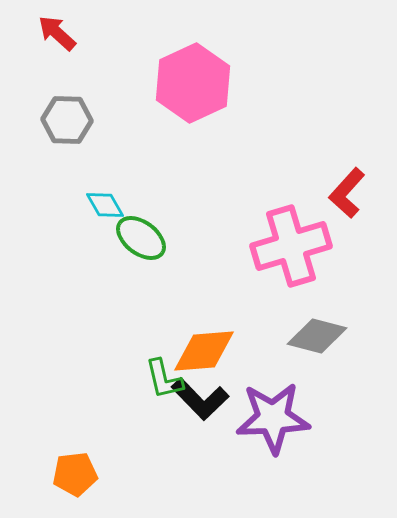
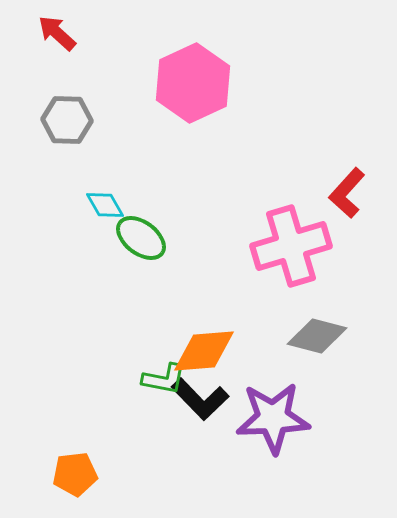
green L-shape: rotated 66 degrees counterclockwise
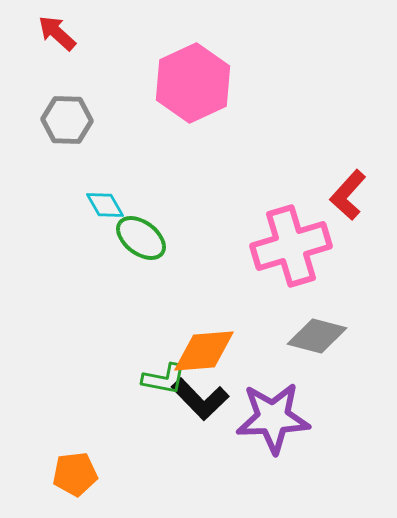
red L-shape: moved 1 px right, 2 px down
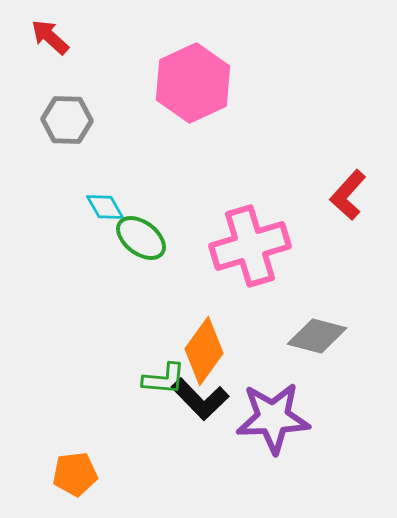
red arrow: moved 7 px left, 4 px down
cyan diamond: moved 2 px down
pink cross: moved 41 px left
orange diamond: rotated 50 degrees counterclockwise
green L-shape: rotated 6 degrees counterclockwise
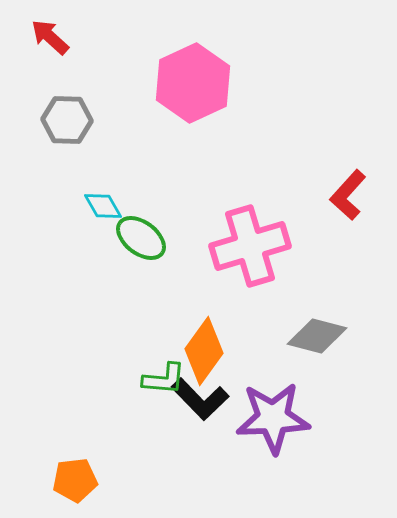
cyan diamond: moved 2 px left, 1 px up
orange pentagon: moved 6 px down
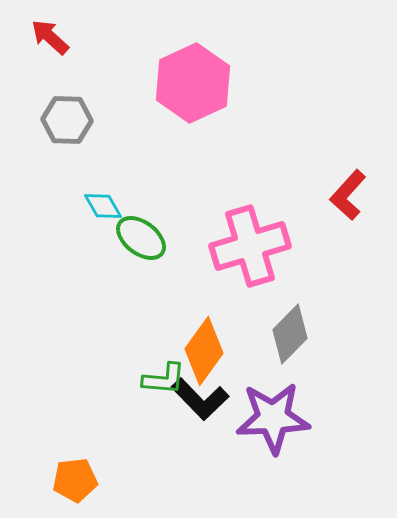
gray diamond: moved 27 px left, 2 px up; rotated 60 degrees counterclockwise
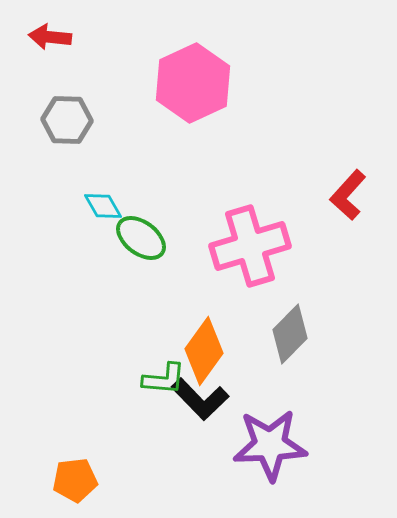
red arrow: rotated 36 degrees counterclockwise
purple star: moved 3 px left, 27 px down
